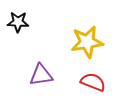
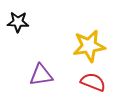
yellow star: moved 2 px right, 4 px down
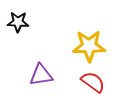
yellow star: rotated 8 degrees clockwise
red semicircle: rotated 15 degrees clockwise
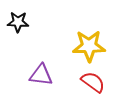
purple triangle: rotated 15 degrees clockwise
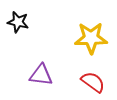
black star: rotated 10 degrees clockwise
yellow star: moved 2 px right, 8 px up
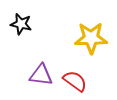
black star: moved 3 px right, 2 px down
red semicircle: moved 18 px left, 1 px up
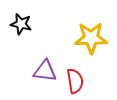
purple triangle: moved 4 px right, 4 px up
red semicircle: rotated 45 degrees clockwise
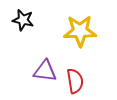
black star: moved 2 px right, 4 px up
yellow star: moved 11 px left, 7 px up
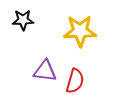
black star: rotated 15 degrees counterclockwise
red semicircle: rotated 25 degrees clockwise
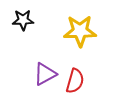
purple triangle: moved 3 px down; rotated 35 degrees counterclockwise
